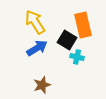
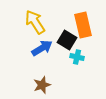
blue arrow: moved 5 px right
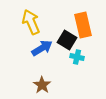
yellow arrow: moved 4 px left; rotated 10 degrees clockwise
brown star: rotated 18 degrees counterclockwise
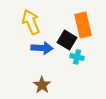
blue arrow: rotated 35 degrees clockwise
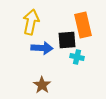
yellow arrow: rotated 35 degrees clockwise
black square: rotated 36 degrees counterclockwise
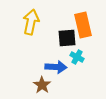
black square: moved 2 px up
blue arrow: moved 14 px right, 19 px down
cyan cross: rotated 16 degrees clockwise
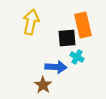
brown star: moved 1 px right
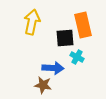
yellow arrow: moved 1 px right
black square: moved 2 px left
blue arrow: moved 3 px left, 1 px down
brown star: rotated 24 degrees counterclockwise
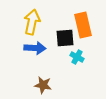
blue arrow: moved 18 px left, 20 px up
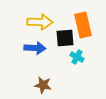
yellow arrow: moved 8 px right; rotated 80 degrees clockwise
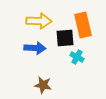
yellow arrow: moved 1 px left, 1 px up
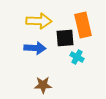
brown star: rotated 12 degrees counterclockwise
